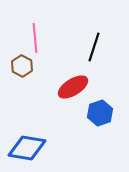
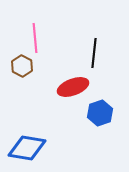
black line: moved 6 px down; rotated 12 degrees counterclockwise
red ellipse: rotated 12 degrees clockwise
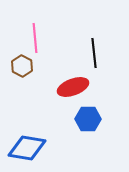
black line: rotated 12 degrees counterclockwise
blue hexagon: moved 12 px left, 6 px down; rotated 20 degrees clockwise
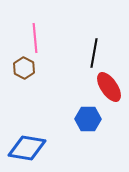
black line: rotated 16 degrees clockwise
brown hexagon: moved 2 px right, 2 px down
red ellipse: moved 36 px right; rotated 76 degrees clockwise
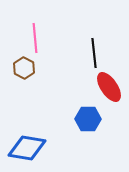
black line: rotated 16 degrees counterclockwise
